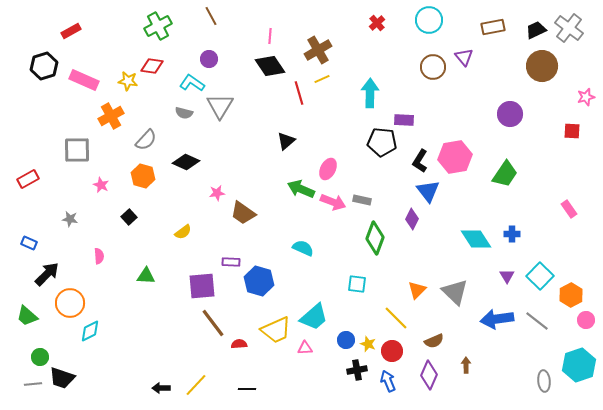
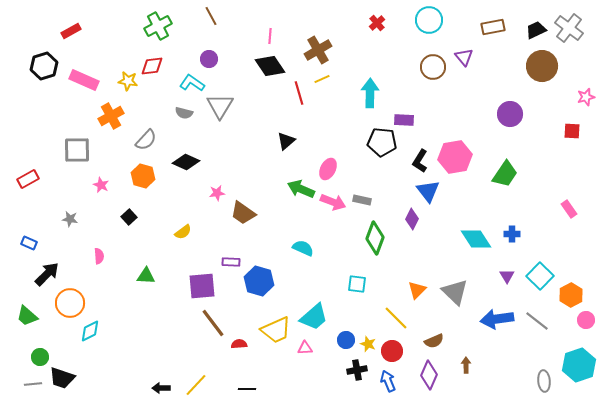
red diamond at (152, 66): rotated 15 degrees counterclockwise
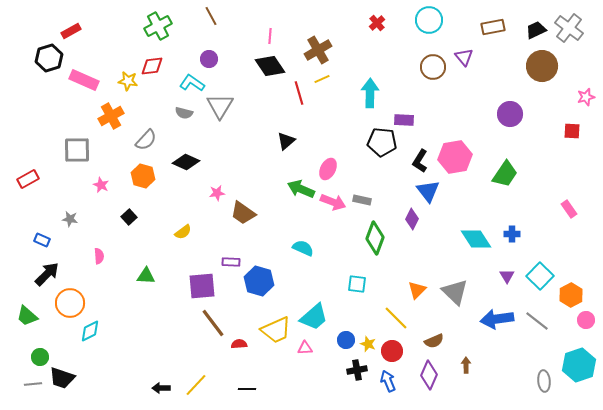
black hexagon at (44, 66): moved 5 px right, 8 px up
blue rectangle at (29, 243): moved 13 px right, 3 px up
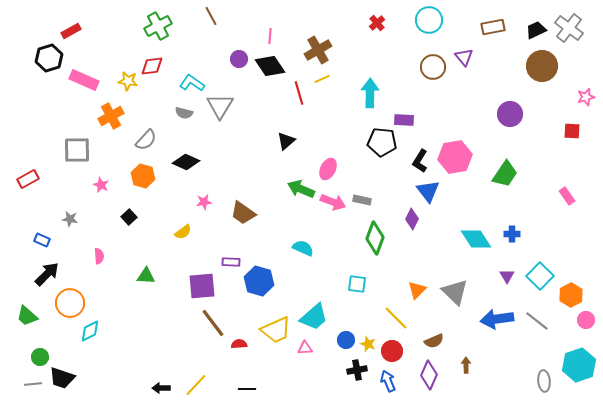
purple circle at (209, 59): moved 30 px right
pink star at (217, 193): moved 13 px left, 9 px down
pink rectangle at (569, 209): moved 2 px left, 13 px up
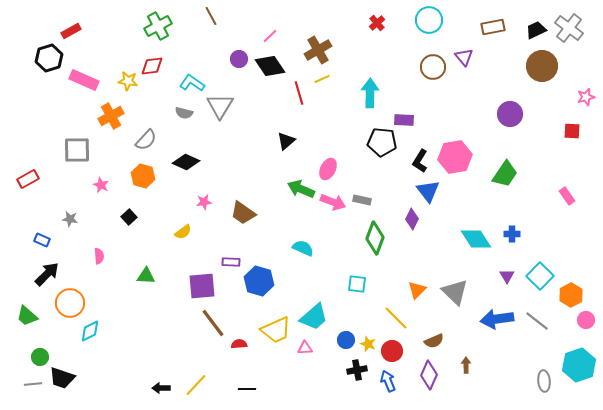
pink line at (270, 36): rotated 42 degrees clockwise
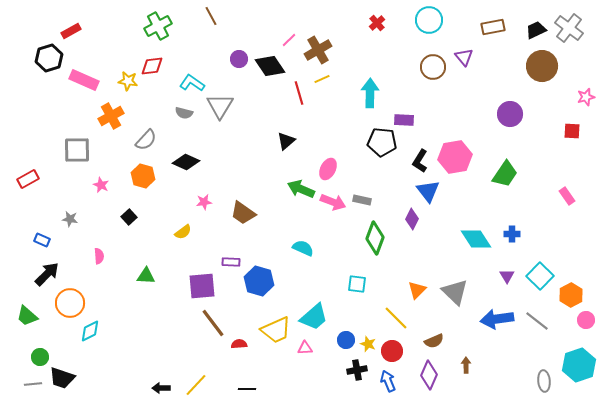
pink line at (270, 36): moved 19 px right, 4 px down
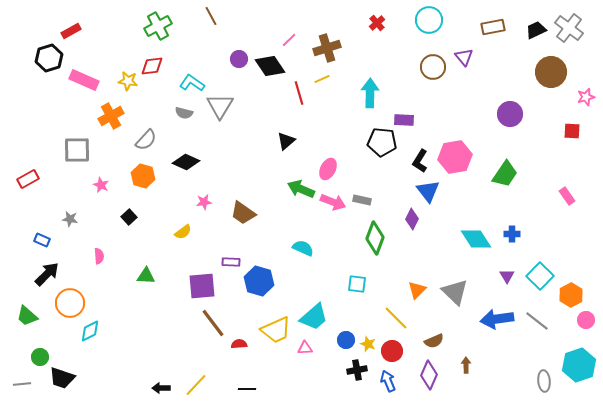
brown cross at (318, 50): moved 9 px right, 2 px up; rotated 12 degrees clockwise
brown circle at (542, 66): moved 9 px right, 6 px down
gray line at (33, 384): moved 11 px left
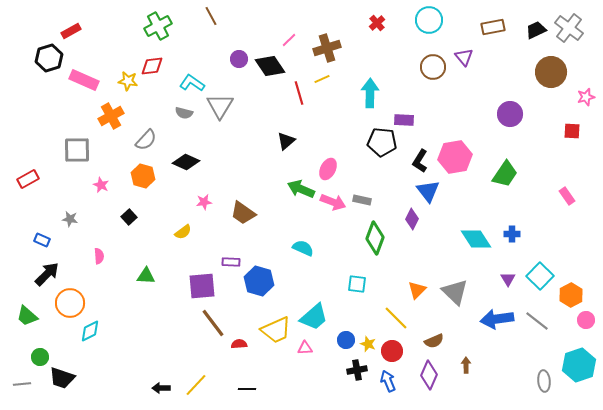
purple triangle at (507, 276): moved 1 px right, 3 px down
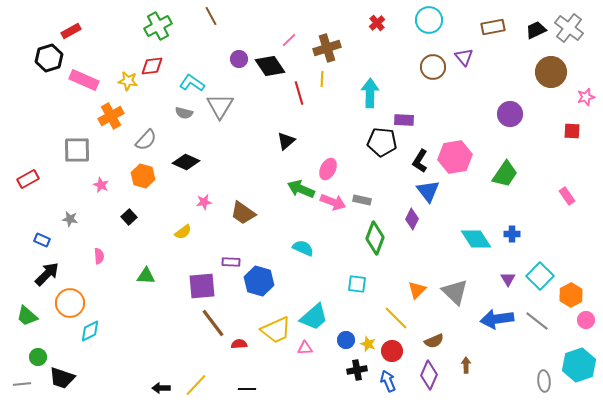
yellow line at (322, 79): rotated 63 degrees counterclockwise
green circle at (40, 357): moved 2 px left
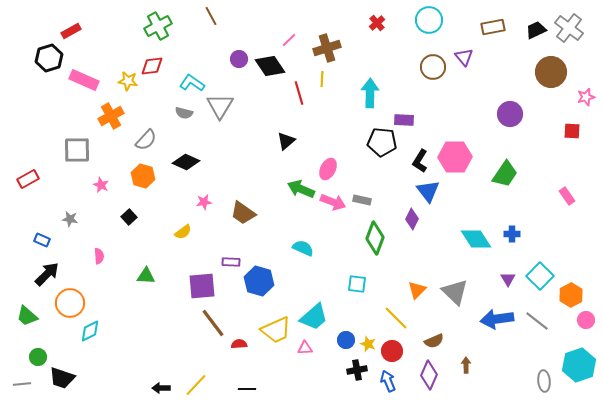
pink hexagon at (455, 157): rotated 8 degrees clockwise
